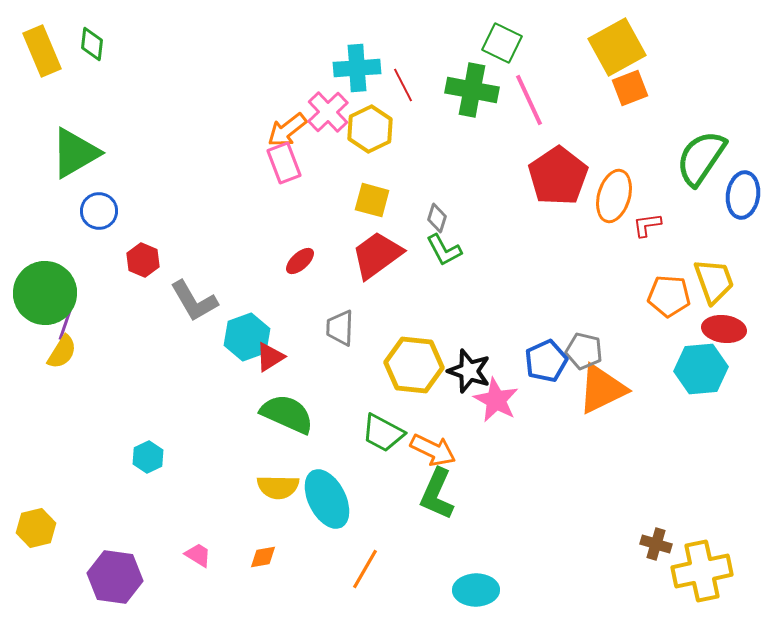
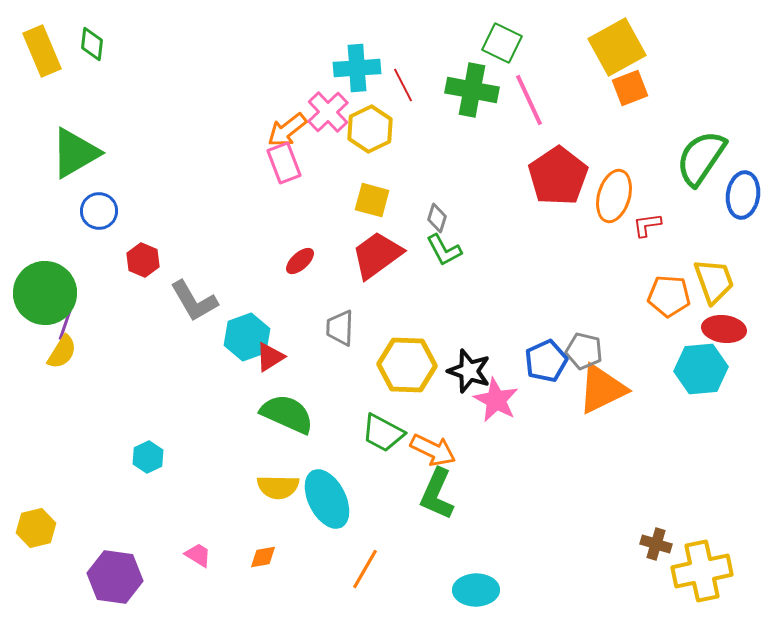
yellow hexagon at (414, 365): moved 7 px left; rotated 4 degrees counterclockwise
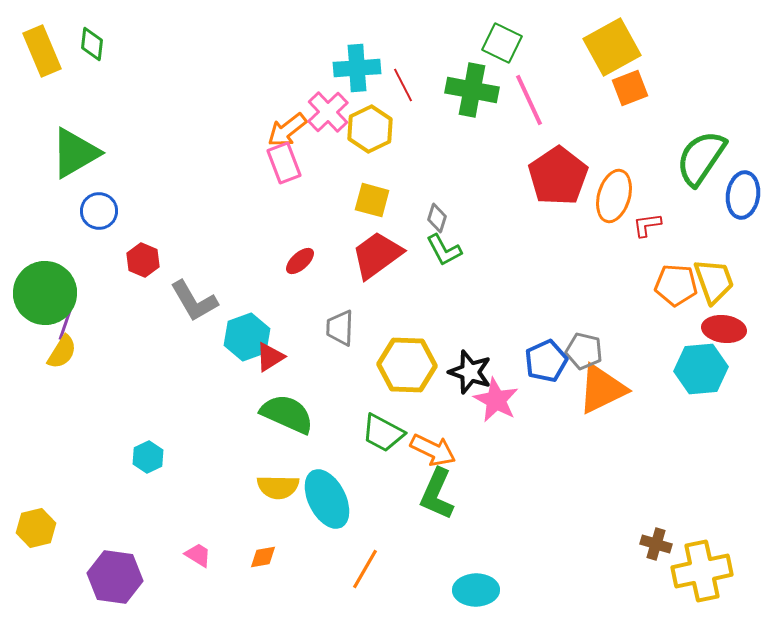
yellow square at (617, 47): moved 5 px left
orange pentagon at (669, 296): moved 7 px right, 11 px up
black star at (469, 371): moved 1 px right, 1 px down
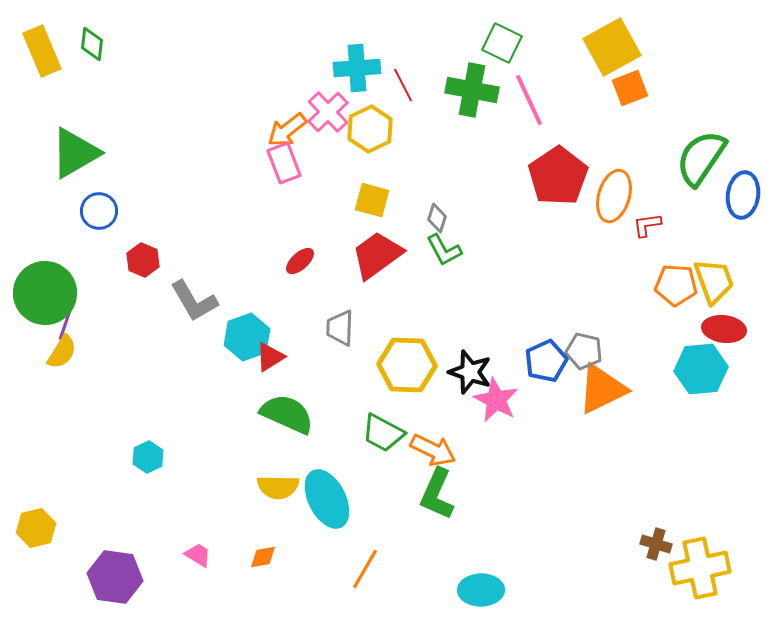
yellow cross at (702, 571): moved 2 px left, 3 px up
cyan ellipse at (476, 590): moved 5 px right
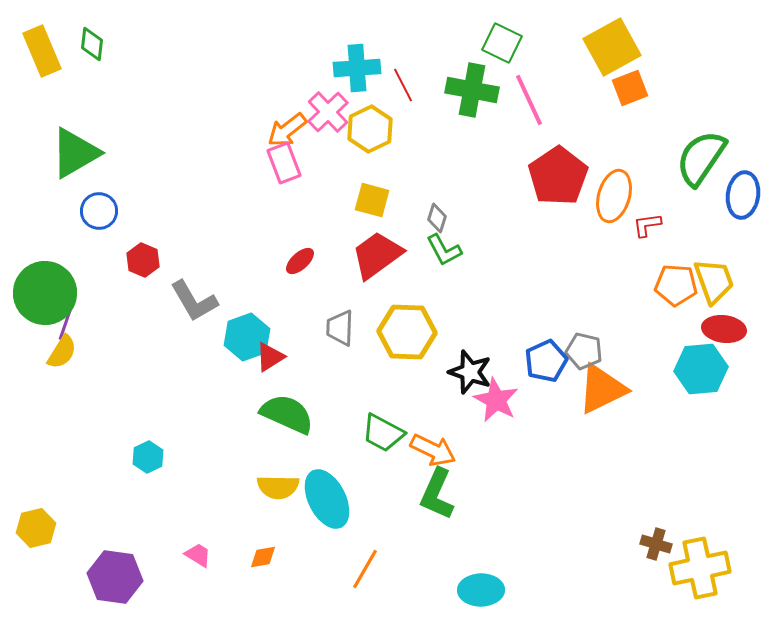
yellow hexagon at (407, 365): moved 33 px up
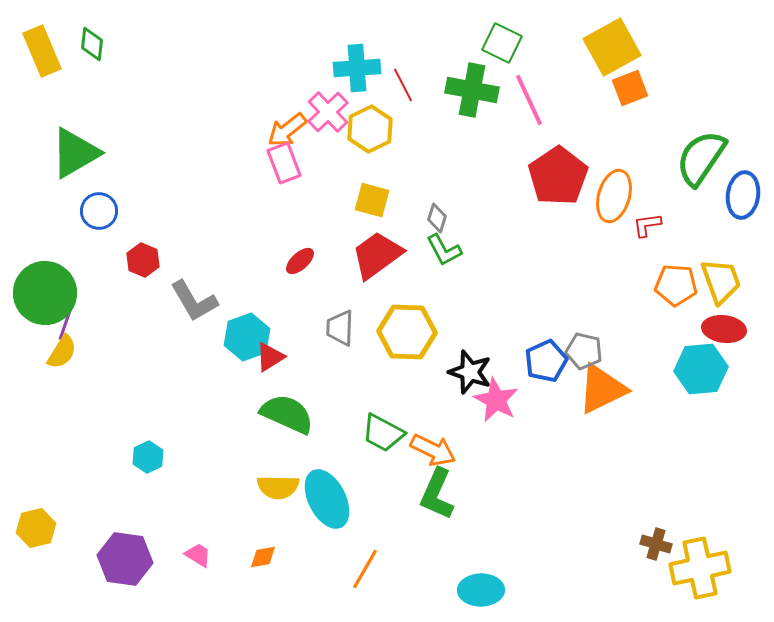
yellow trapezoid at (714, 281): moved 7 px right
purple hexagon at (115, 577): moved 10 px right, 18 px up
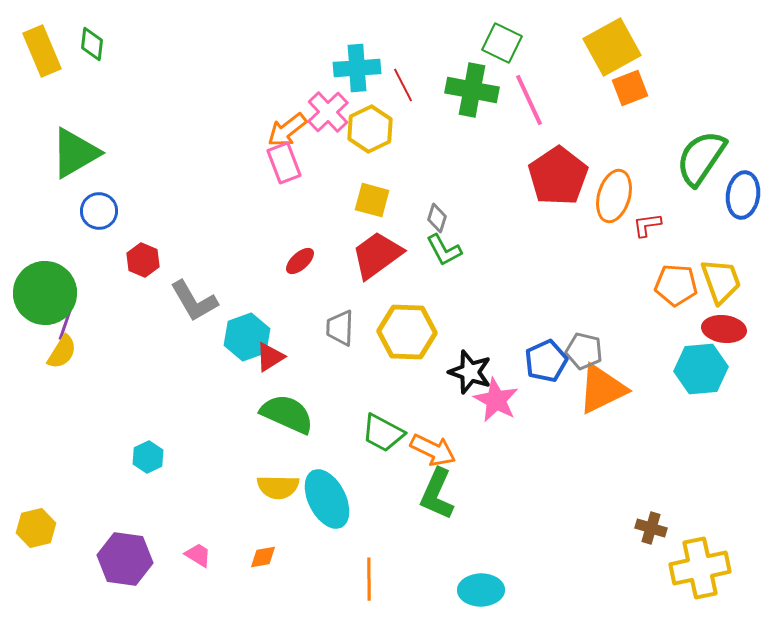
brown cross at (656, 544): moved 5 px left, 16 px up
orange line at (365, 569): moved 4 px right, 10 px down; rotated 30 degrees counterclockwise
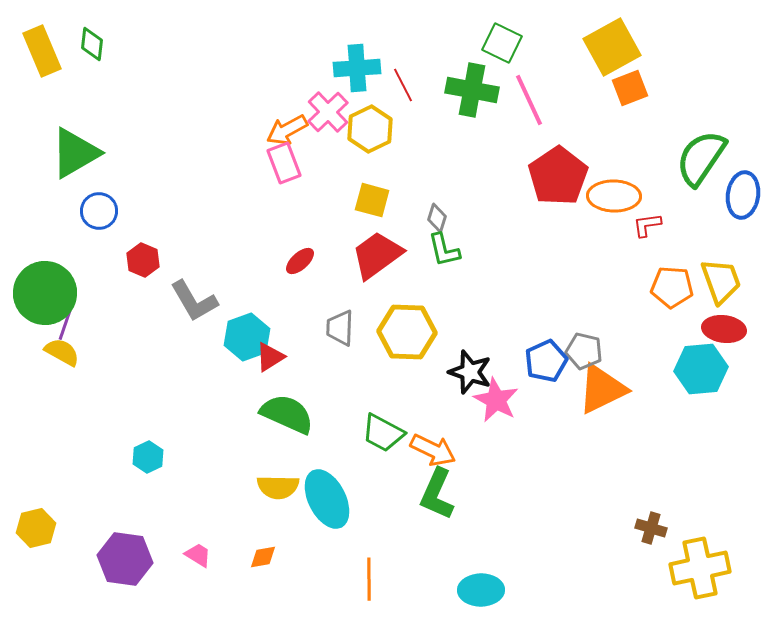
orange arrow at (287, 130): rotated 9 degrees clockwise
orange ellipse at (614, 196): rotated 75 degrees clockwise
green L-shape at (444, 250): rotated 15 degrees clockwise
orange pentagon at (676, 285): moved 4 px left, 2 px down
yellow semicircle at (62, 352): rotated 93 degrees counterclockwise
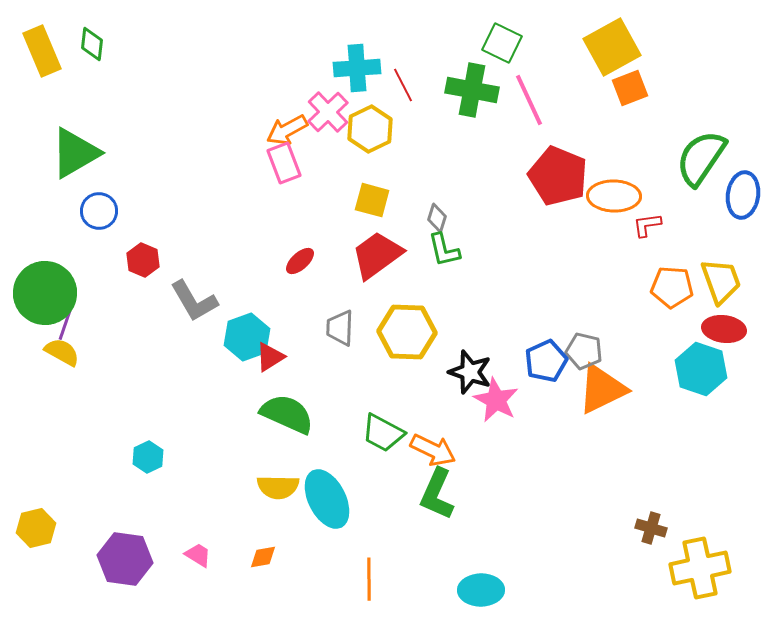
red pentagon at (558, 176): rotated 16 degrees counterclockwise
cyan hexagon at (701, 369): rotated 24 degrees clockwise
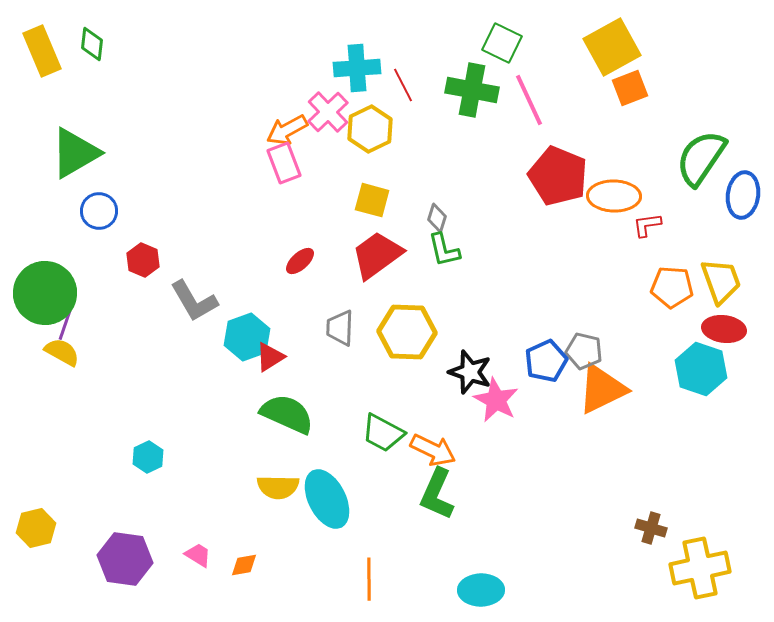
orange diamond at (263, 557): moved 19 px left, 8 px down
